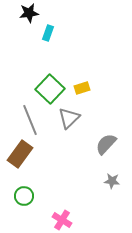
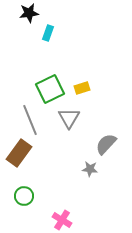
green square: rotated 20 degrees clockwise
gray triangle: rotated 15 degrees counterclockwise
brown rectangle: moved 1 px left, 1 px up
gray star: moved 22 px left, 12 px up
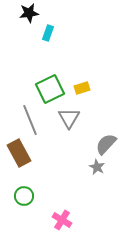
brown rectangle: rotated 64 degrees counterclockwise
gray star: moved 7 px right, 2 px up; rotated 21 degrees clockwise
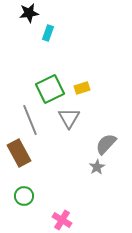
gray star: rotated 14 degrees clockwise
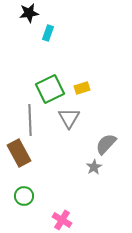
gray line: rotated 20 degrees clockwise
gray star: moved 3 px left
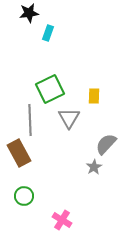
yellow rectangle: moved 12 px right, 8 px down; rotated 70 degrees counterclockwise
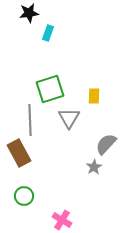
green square: rotated 8 degrees clockwise
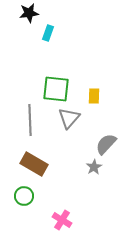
green square: moved 6 px right; rotated 24 degrees clockwise
gray triangle: rotated 10 degrees clockwise
brown rectangle: moved 15 px right, 11 px down; rotated 32 degrees counterclockwise
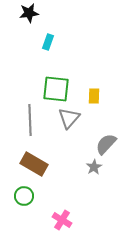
cyan rectangle: moved 9 px down
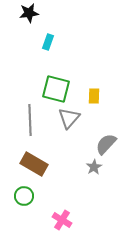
green square: rotated 8 degrees clockwise
